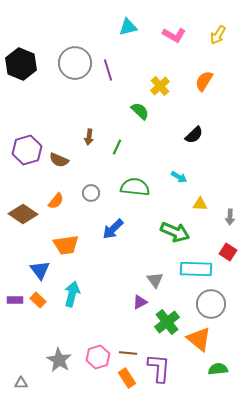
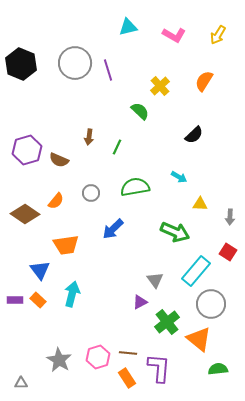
green semicircle at (135, 187): rotated 16 degrees counterclockwise
brown diamond at (23, 214): moved 2 px right
cyan rectangle at (196, 269): moved 2 px down; rotated 52 degrees counterclockwise
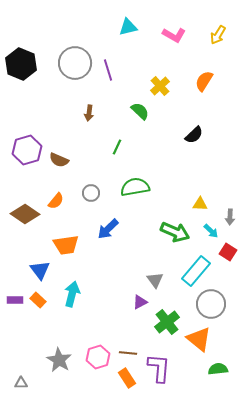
brown arrow at (89, 137): moved 24 px up
cyan arrow at (179, 177): moved 32 px right, 54 px down; rotated 14 degrees clockwise
blue arrow at (113, 229): moved 5 px left
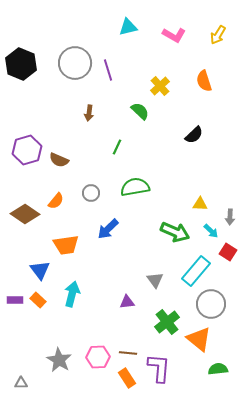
orange semicircle at (204, 81): rotated 50 degrees counterclockwise
purple triangle at (140, 302): moved 13 px left; rotated 21 degrees clockwise
pink hexagon at (98, 357): rotated 15 degrees clockwise
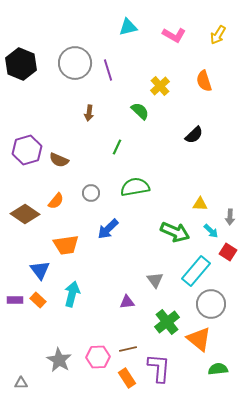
brown line at (128, 353): moved 4 px up; rotated 18 degrees counterclockwise
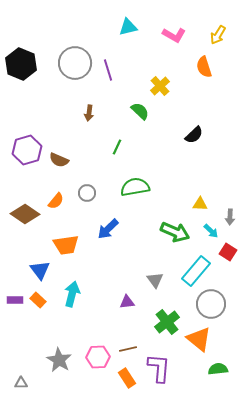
orange semicircle at (204, 81): moved 14 px up
gray circle at (91, 193): moved 4 px left
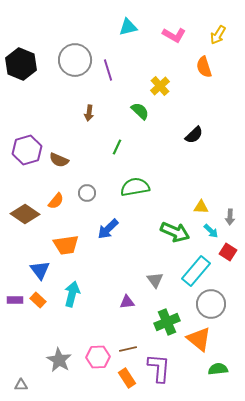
gray circle at (75, 63): moved 3 px up
yellow triangle at (200, 204): moved 1 px right, 3 px down
green cross at (167, 322): rotated 15 degrees clockwise
gray triangle at (21, 383): moved 2 px down
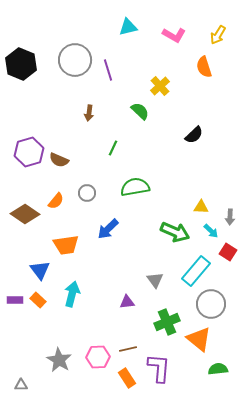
green line at (117, 147): moved 4 px left, 1 px down
purple hexagon at (27, 150): moved 2 px right, 2 px down
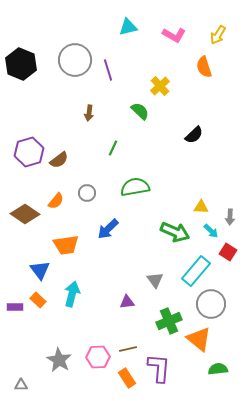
brown semicircle at (59, 160): rotated 60 degrees counterclockwise
purple rectangle at (15, 300): moved 7 px down
green cross at (167, 322): moved 2 px right, 1 px up
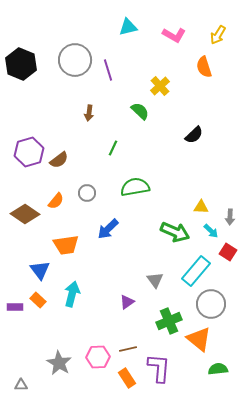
purple triangle at (127, 302): rotated 28 degrees counterclockwise
gray star at (59, 360): moved 3 px down
